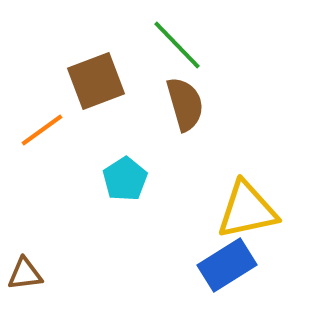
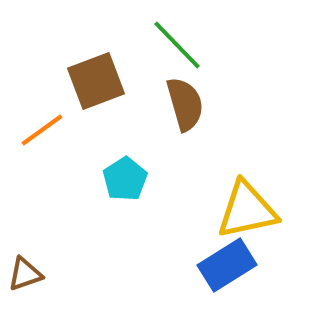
brown triangle: rotated 12 degrees counterclockwise
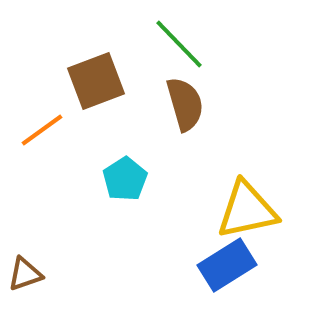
green line: moved 2 px right, 1 px up
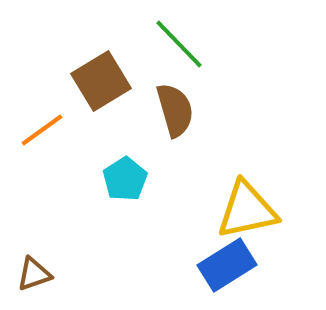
brown square: moved 5 px right; rotated 10 degrees counterclockwise
brown semicircle: moved 10 px left, 6 px down
brown triangle: moved 9 px right
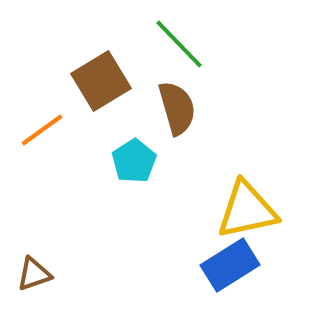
brown semicircle: moved 2 px right, 2 px up
cyan pentagon: moved 9 px right, 18 px up
blue rectangle: moved 3 px right
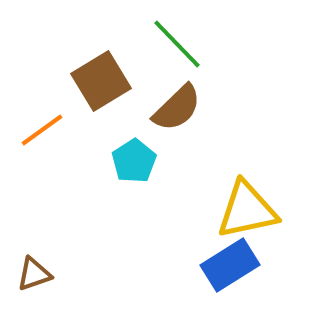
green line: moved 2 px left
brown semicircle: rotated 62 degrees clockwise
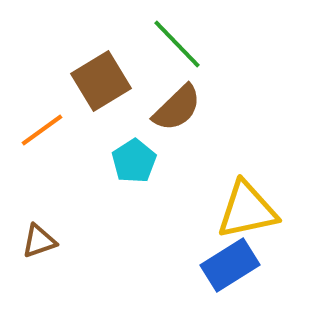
brown triangle: moved 5 px right, 33 px up
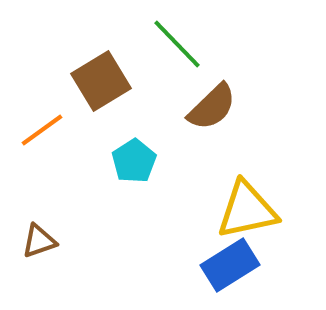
brown semicircle: moved 35 px right, 1 px up
